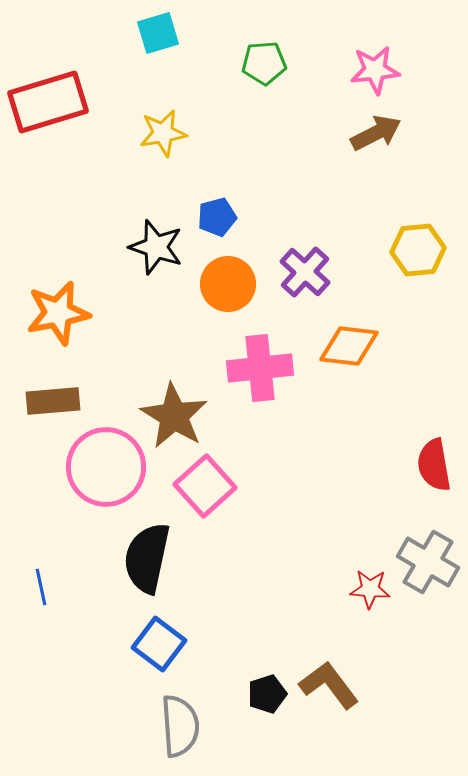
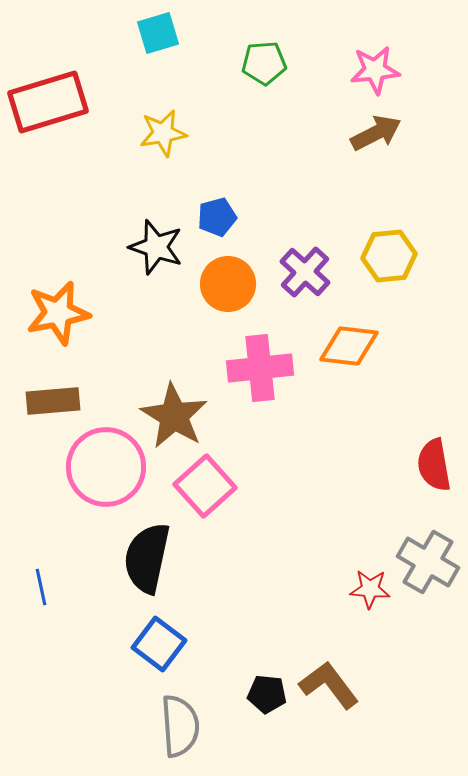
yellow hexagon: moved 29 px left, 6 px down
black pentagon: rotated 24 degrees clockwise
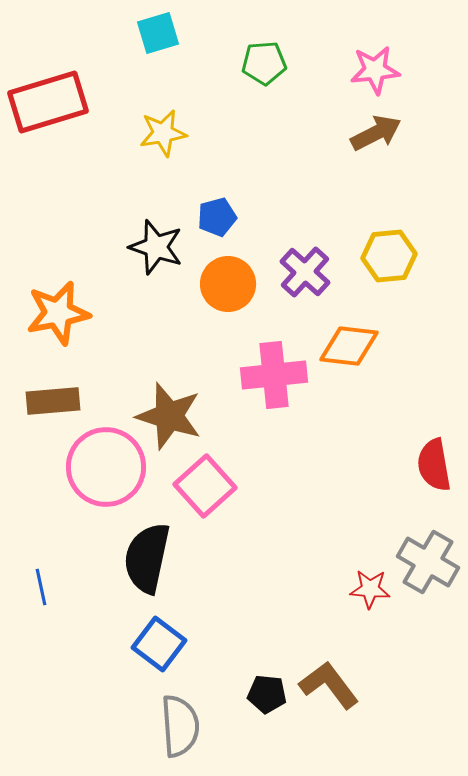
pink cross: moved 14 px right, 7 px down
brown star: moved 5 px left; rotated 14 degrees counterclockwise
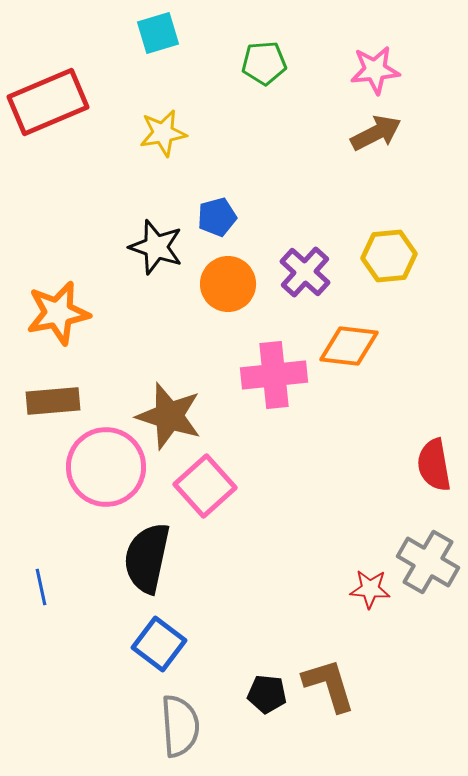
red rectangle: rotated 6 degrees counterclockwise
brown L-shape: rotated 20 degrees clockwise
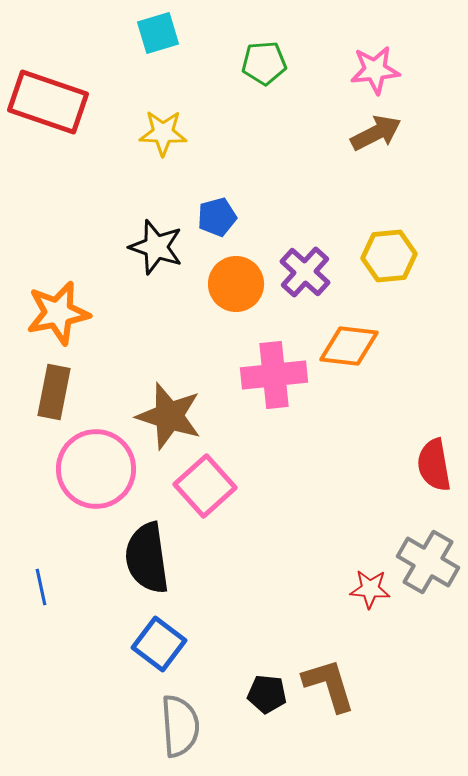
red rectangle: rotated 42 degrees clockwise
yellow star: rotated 12 degrees clockwise
orange circle: moved 8 px right
brown rectangle: moved 1 px right, 9 px up; rotated 74 degrees counterclockwise
pink circle: moved 10 px left, 2 px down
black semicircle: rotated 20 degrees counterclockwise
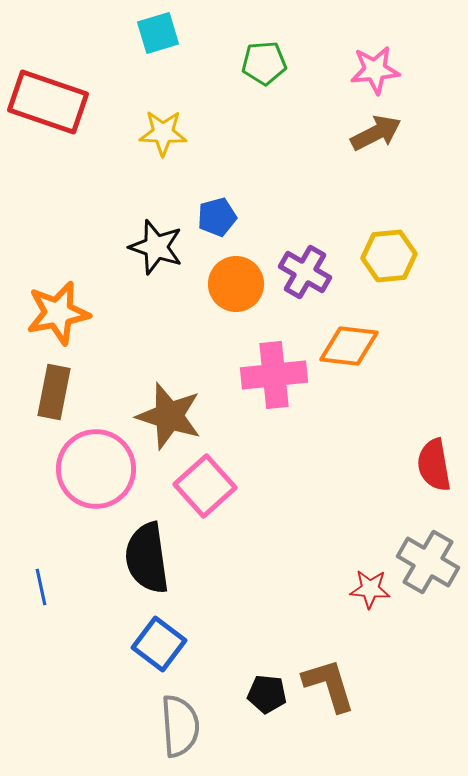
purple cross: rotated 12 degrees counterclockwise
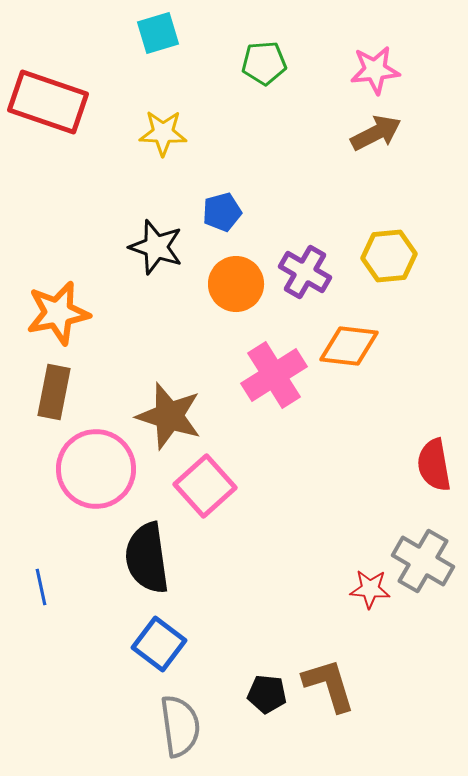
blue pentagon: moved 5 px right, 5 px up
pink cross: rotated 26 degrees counterclockwise
gray cross: moved 5 px left, 1 px up
gray semicircle: rotated 4 degrees counterclockwise
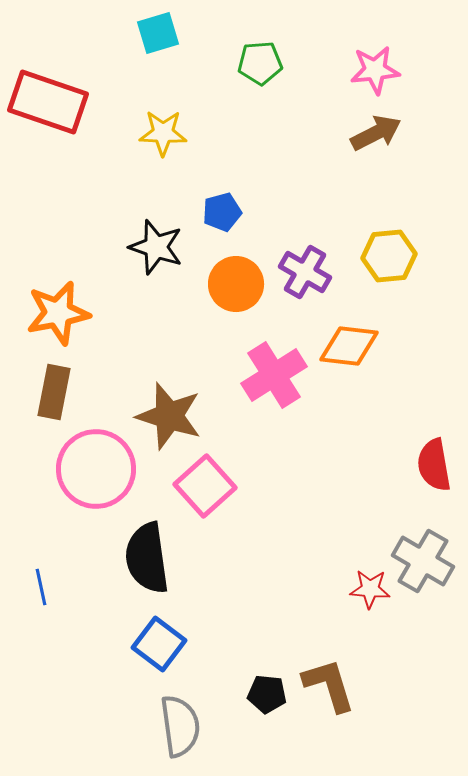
green pentagon: moved 4 px left
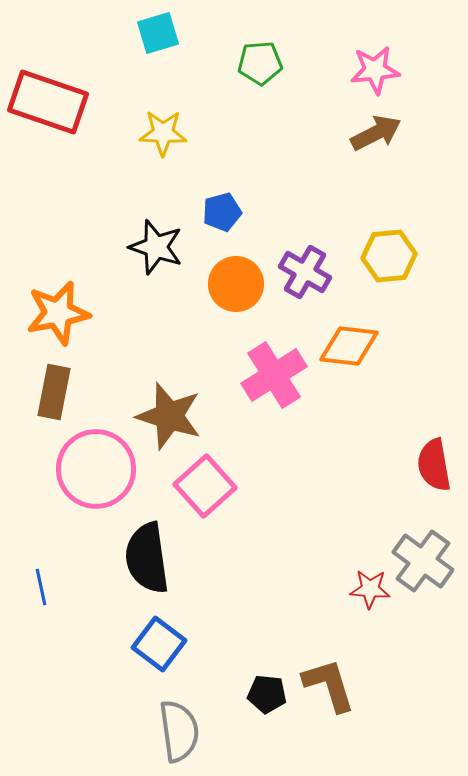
gray cross: rotated 6 degrees clockwise
gray semicircle: moved 1 px left, 5 px down
